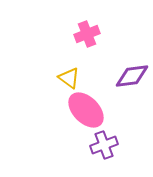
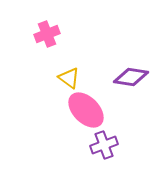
pink cross: moved 40 px left
purple diamond: moved 1 px left, 1 px down; rotated 16 degrees clockwise
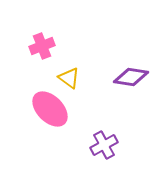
pink cross: moved 5 px left, 12 px down
pink ellipse: moved 36 px left, 1 px up
purple cross: rotated 8 degrees counterclockwise
